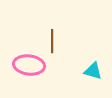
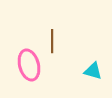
pink ellipse: rotated 68 degrees clockwise
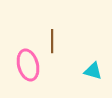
pink ellipse: moved 1 px left
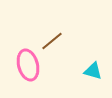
brown line: rotated 50 degrees clockwise
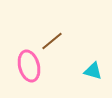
pink ellipse: moved 1 px right, 1 px down
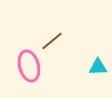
cyan triangle: moved 5 px right, 4 px up; rotated 18 degrees counterclockwise
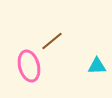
cyan triangle: moved 1 px left, 1 px up
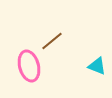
cyan triangle: rotated 24 degrees clockwise
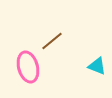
pink ellipse: moved 1 px left, 1 px down
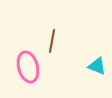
brown line: rotated 40 degrees counterclockwise
